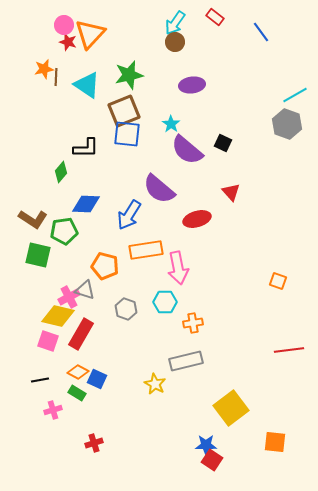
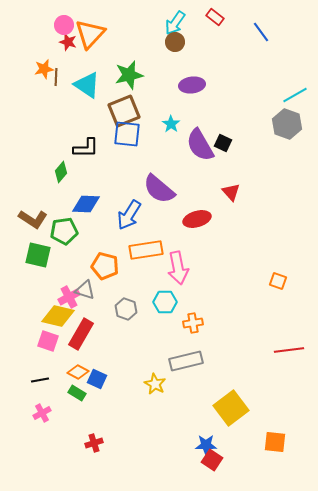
purple semicircle at (187, 150): moved 13 px right, 5 px up; rotated 20 degrees clockwise
pink cross at (53, 410): moved 11 px left, 3 px down; rotated 12 degrees counterclockwise
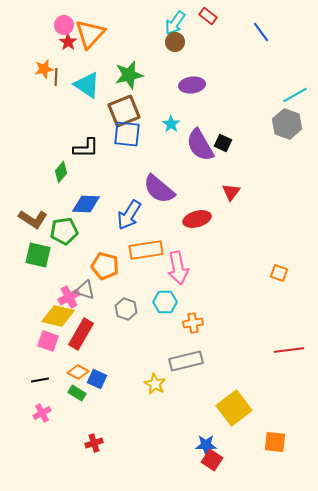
red rectangle at (215, 17): moved 7 px left, 1 px up
red star at (68, 42): rotated 18 degrees clockwise
red triangle at (231, 192): rotated 18 degrees clockwise
orange square at (278, 281): moved 1 px right, 8 px up
yellow square at (231, 408): moved 3 px right
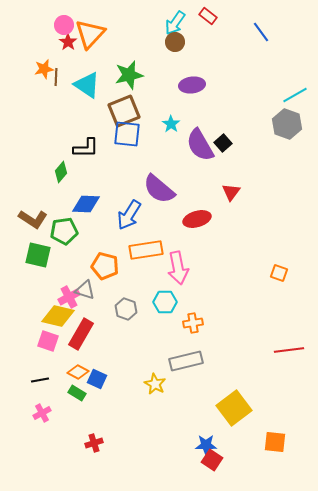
black square at (223, 143): rotated 24 degrees clockwise
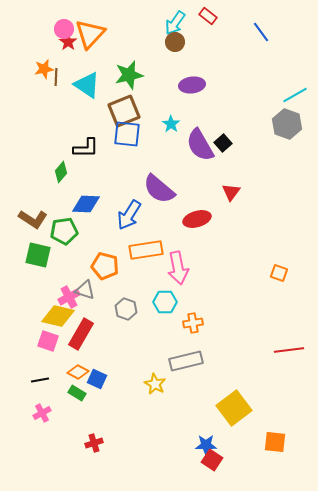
pink circle at (64, 25): moved 4 px down
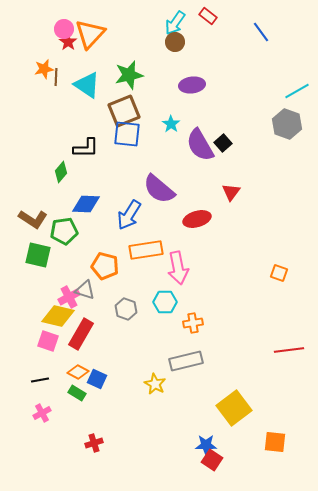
cyan line at (295, 95): moved 2 px right, 4 px up
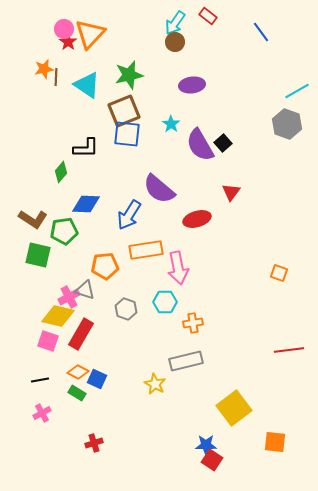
orange pentagon at (105, 266): rotated 20 degrees counterclockwise
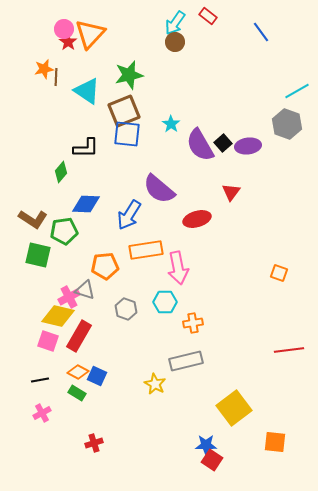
cyan triangle at (87, 85): moved 6 px down
purple ellipse at (192, 85): moved 56 px right, 61 px down
red rectangle at (81, 334): moved 2 px left, 2 px down
blue square at (97, 379): moved 3 px up
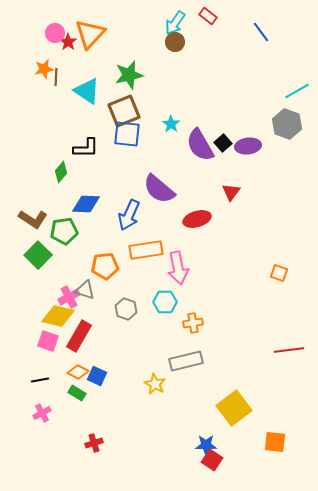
pink circle at (64, 29): moved 9 px left, 4 px down
blue arrow at (129, 215): rotated 8 degrees counterclockwise
green square at (38, 255): rotated 32 degrees clockwise
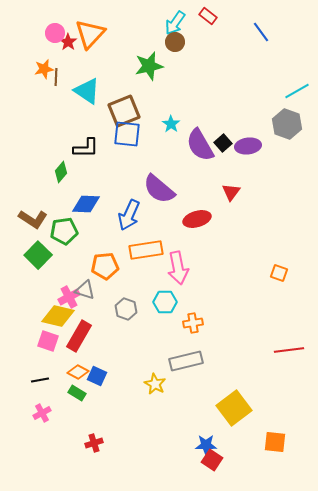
green star at (129, 75): moved 20 px right, 9 px up
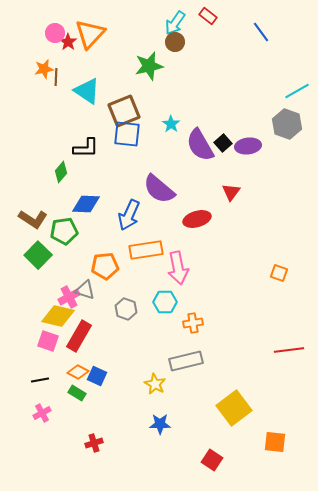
blue star at (206, 445): moved 46 px left, 21 px up
